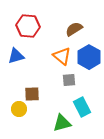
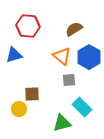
blue triangle: moved 2 px left, 1 px up
cyan rectangle: rotated 18 degrees counterclockwise
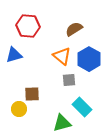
blue hexagon: moved 2 px down
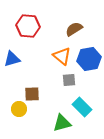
blue triangle: moved 2 px left, 4 px down
blue hexagon: rotated 20 degrees clockwise
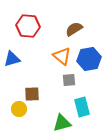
cyan rectangle: rotated 30 degrees clockwise
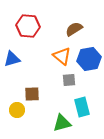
yellow circle: moved 2 px left, 1 px down
